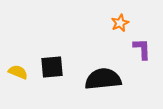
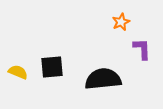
orange star: moved 1 px right, 1 px up
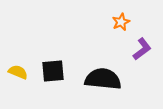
purple L-shape: rotated 55 degrees clockwise
black square: moved 1 px right, 4 px down
black semicircle: rotated 12 degrees clockwise
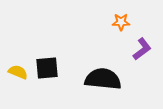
orange star: rotated 24 degrees clockwise
black square: moved 6 px left, 3 px up
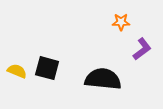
black square: rotated 20 degrees clockwise
yellow semicircle: moved 1 px left, 1 px up
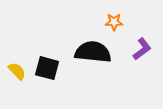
orange star: moved 7 px left
yellow semicircle: rotated 24 degrees clockwise
black semicircle: moved 10 px left, 27 px up
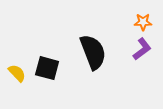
orange star: moved 29 px right
black semicircle: rotated 63 degrees clockwise
yellow semicircle: moved 2 px down
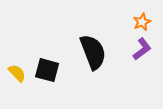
orange star: moved 1 px left; rotated 24 degrees counterclockwise
black square: moved 2 px down
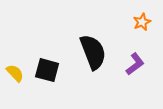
purple L-shape: moved 7 px left, 15 px down
yellow semicircle: moved 2 px left
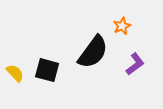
orange star: moved 20 px left, 4 px down
black semicircle: rotated 57 degrees clockwise
